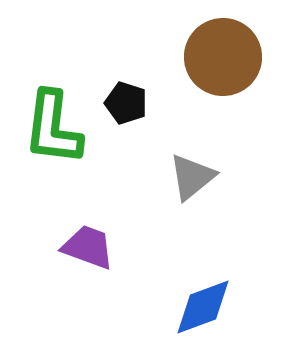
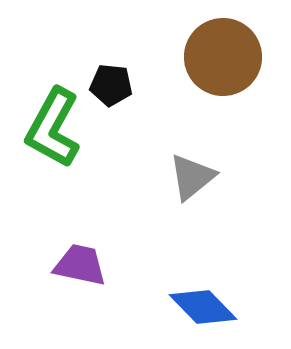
black pentagon: moved 15 px left, 18 px up; rotated 12 degrees counterclockwise
green L-shape: rotated 22 degrees clockwise
purple trapezoid: moved 8 px left, 18 px down; rotated 8 degrees counterclockwise
blue diamond: rotated 66 degrees clockwise
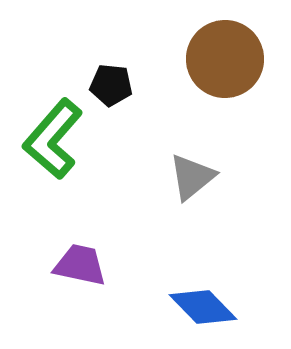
brown circle: moved 2 px right, 2 px down
green L-shape: moved 11 px down; rotated 12 degrees clockwise
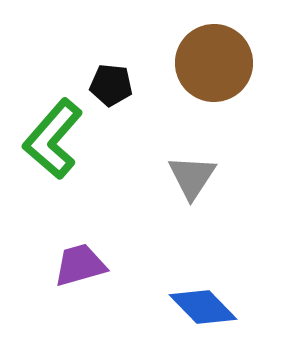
brown circle: moved 11 px left, 4 px down
gray triangle: rotated 18 degrees counterclockwise
purple trapezoid: rotated 28 degrees counterclockwise
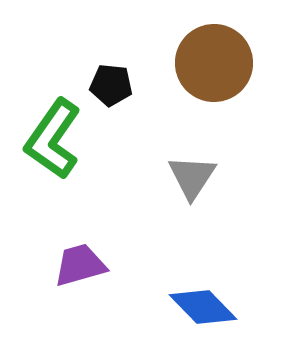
green L-shape: rotated 6 degrees counterclockwise
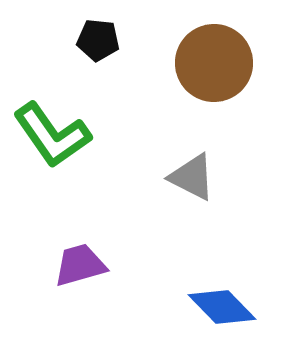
black pentagon: moved 13 px left, 45 px up
green L-shape: moved 1 px left, 4 px up; rotated 70 degrees counterclockwise
gray triangle: rotated 36 degrees counterclockwise
blue diamond: moved 19 px right
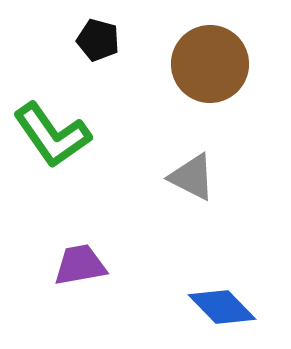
black pentagon: rotated 9 degrees clockwise
brown circle: moved 4 px left, 1 px down
purple trapezoid: rotated 6 degrees clockwise
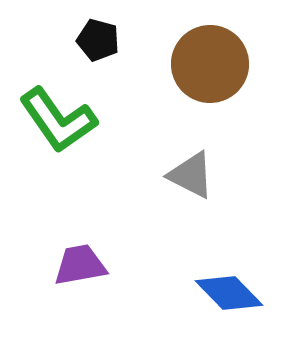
green L-shape: moved 6 px right, 15 px up
gray triangle: moved 1 px left, 2 px up
blue diamond: moved 7 px right, 14 px up
